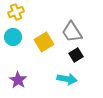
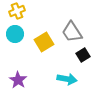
yellow cross: moved 1 px right, 1 px up
cyan circle: moved 2 px right, 3 px up
black square: moved 7 px right
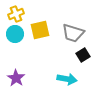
yellow cross: moved 1 px left, 3 px down
gray trapezoid: moved 1 px right, 1 px down; rotated 40 degrees counterclockwise
yellow square: moved 4 px left, 12 px up; rotated 18 degrees clockwise
purple star: moved 2 px left, 2 px up
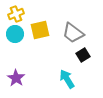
gray trapezoid: rotated 20 degrees clockwise
cyan arrow: rotated 132 degrees counterclockwise
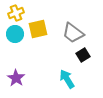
yellow cross: moved 1 px up
yellow square: moved 2 px left, 1 px up
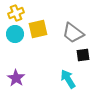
black square: rotated 24 degrees clockwise
cyan arrow: moved 1 px right
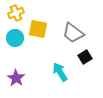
yellow square: rotated 24 degrees clockwise
cyan circle: moved 4 px down
black square: moved 2 px right, 2 px down; rotated 24 degrees counterclockwise
cyan arrow: moved 8 px left, 7 px up
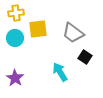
yellow cross: rotated 14 degrees clockwise
yellow square: rotated 18 degrees counterclockwise
black square: rotated 24 degrees counterclockwise
purple star: moved 1 px left
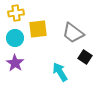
purple star: moved 15 px up
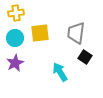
yellow square: moved 2 px right, 4 px down
gray trapezoid: moved 3 px right; rotated 60 degrees clockwise
purple star: rotated 12 degrees clockwise
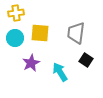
yellow square: rotated 12 degrees clockwise
black square: moved 1 px right, 3 px down
purple star: moved 16 px right
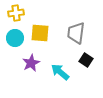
cyan arrow: rotated 18 degrees counterclockwise
